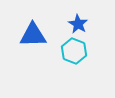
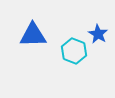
blue star: moved 20 px right, 10 px down
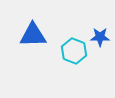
blue star: moved 2 px right, 3 px down; rotated 30 degrees counterclockwise
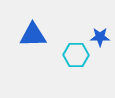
cyan hexagon: moved 2 px right, 4 px down; rotated 20 degrees counterclockwise
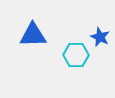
blue star: rotated 24 degrees clockwise
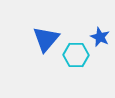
blue triangle: moved 13 px right, 4 px down; rotated 48 degrees counterclockwise
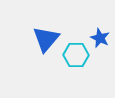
blue star: moved 1 px down
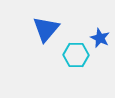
blue triangle: moved 10 px up
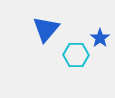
blue star: rotated 12 degrees clockwise
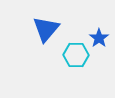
blue star: moved 1 px left
